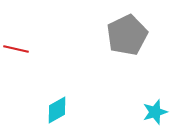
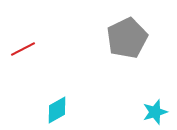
gray pentagon: moved 3 px down
red line: moved 7 px right; rotated 40 degrees counterclockwise
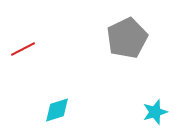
cyan diamond: rotated 12 degrees clockwise
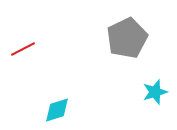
cyan star: moved 20 px up
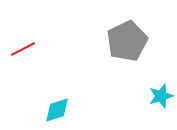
gray pentagon: moved 3 px down
cyan star: moved 6 px right, 4 px down
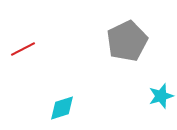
cyan diamond: moved 5 px right, 2 px up
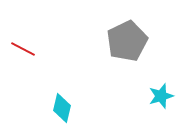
red line: rotated 55 degrees clockwise
cyan diamond: rotated 60 degrees counterclockwise
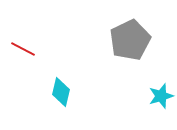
gray pentagon: moved 3 px right, 1 px up
cyan diamond: moved 1 px left, 16 px up
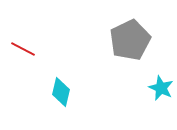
cyan star: moved 8 px up; rotated 30 degrees counterclockwise
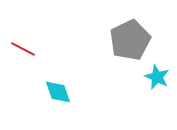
cyan star: moved 4 px left, 11 px up
cyan diamond: moved 3 px left; rotated 32 degrees counterclockwise
